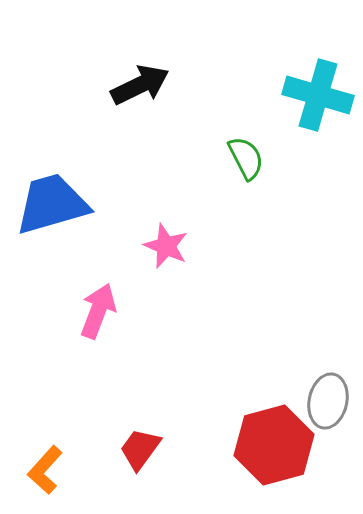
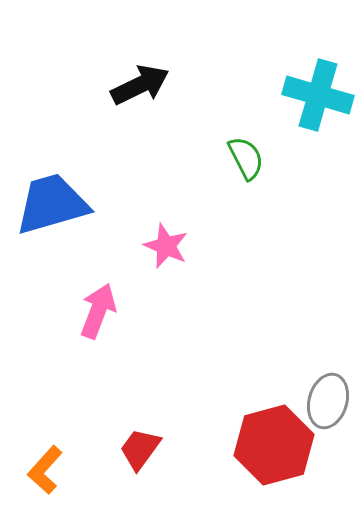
gray ellipse: rotated 4 degrees clockwise
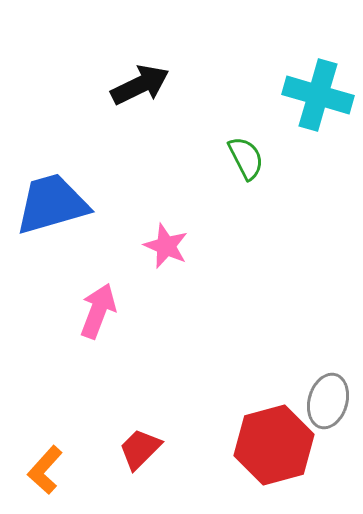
red trapezoid: rotated 9 degrees clockwise
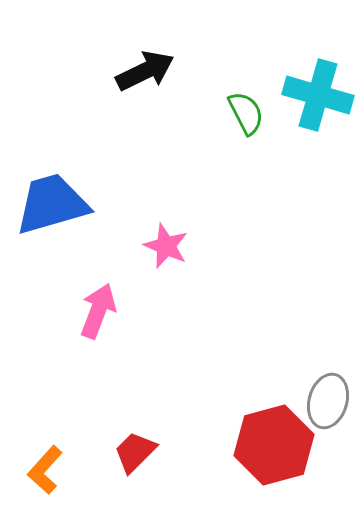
black arrow: moved 5 px right, 14 px up
green semicircle: moved 45 px up
red trapezoid: moved 5 px left, 3 px down
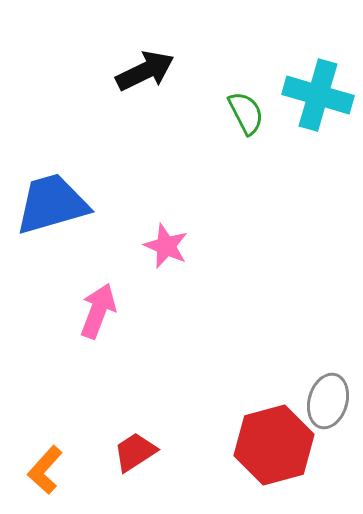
red trapezoid: rotated 12 degrees clockwise
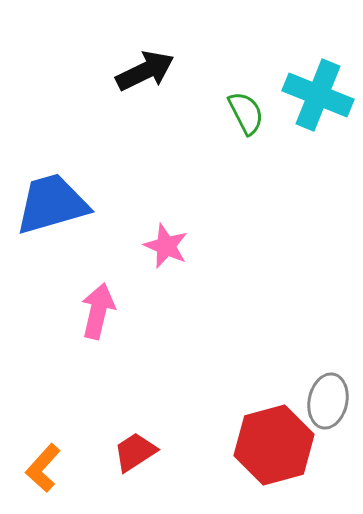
cyan cross: rotated 6 degrees clockwise
pink arrow: rotated 8 degrees counterclockwise
gray ellipse: rotated 4 degrees counterclockwise
orange L-shape: moved 2 px left, 2 px up
